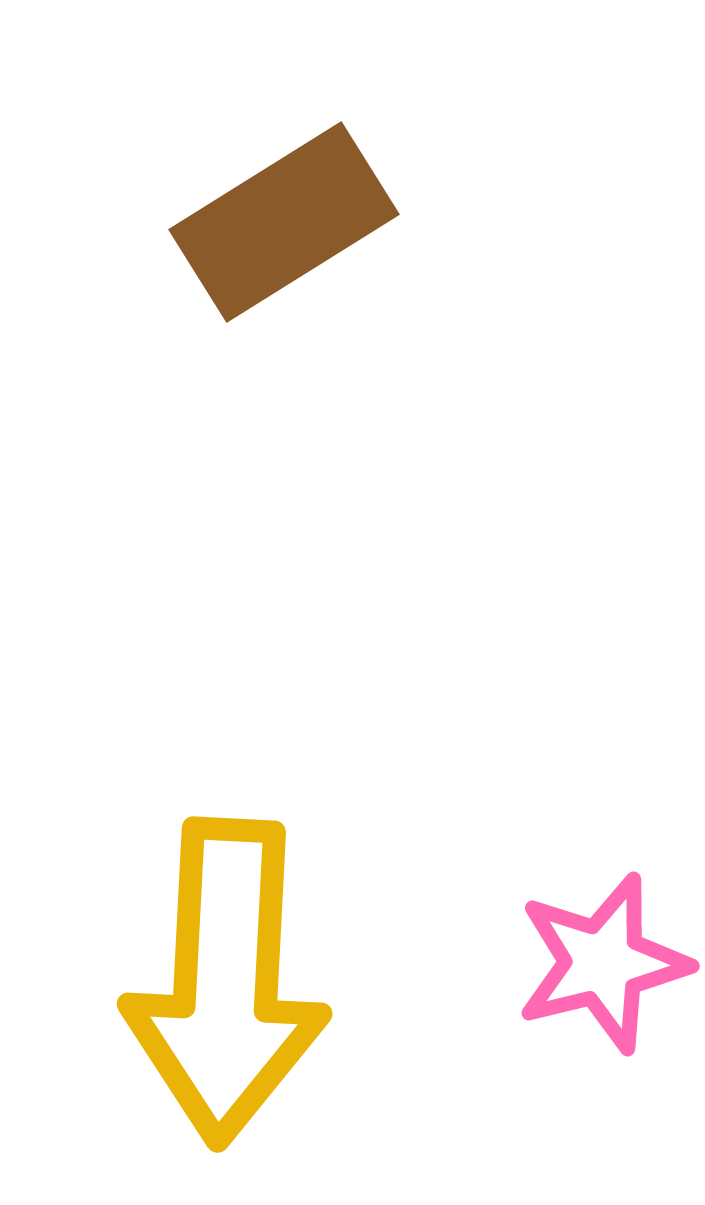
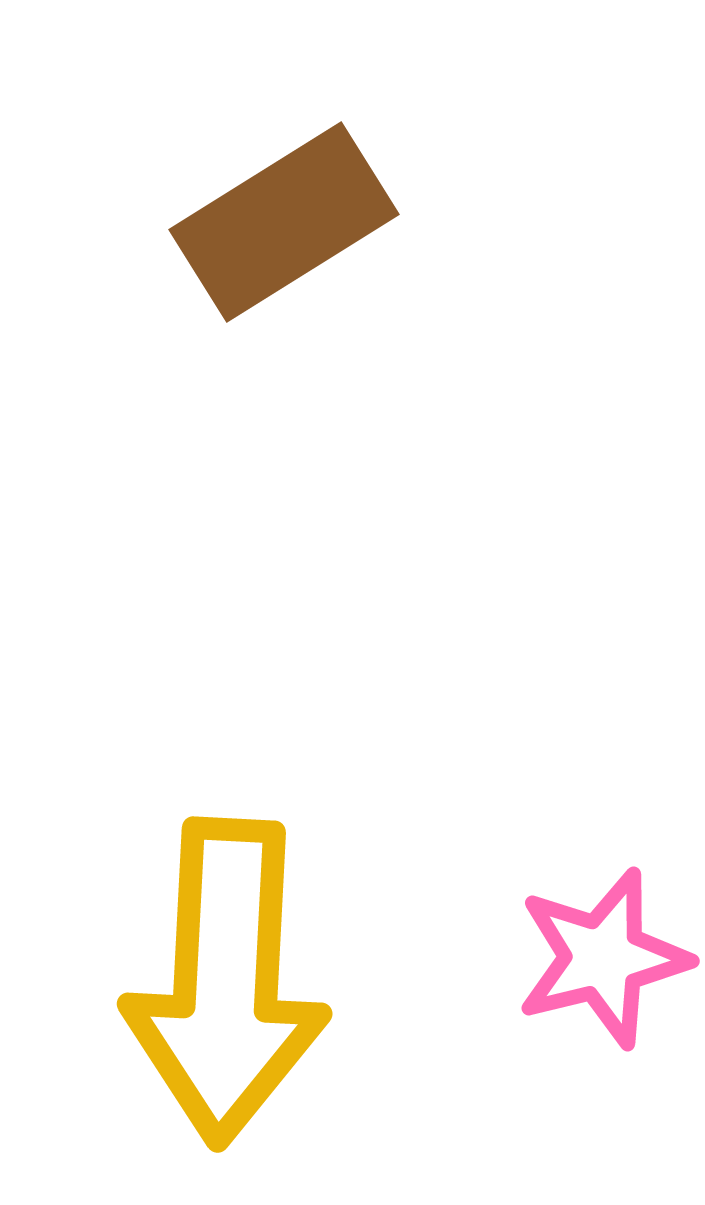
pink star: moved 5 px up
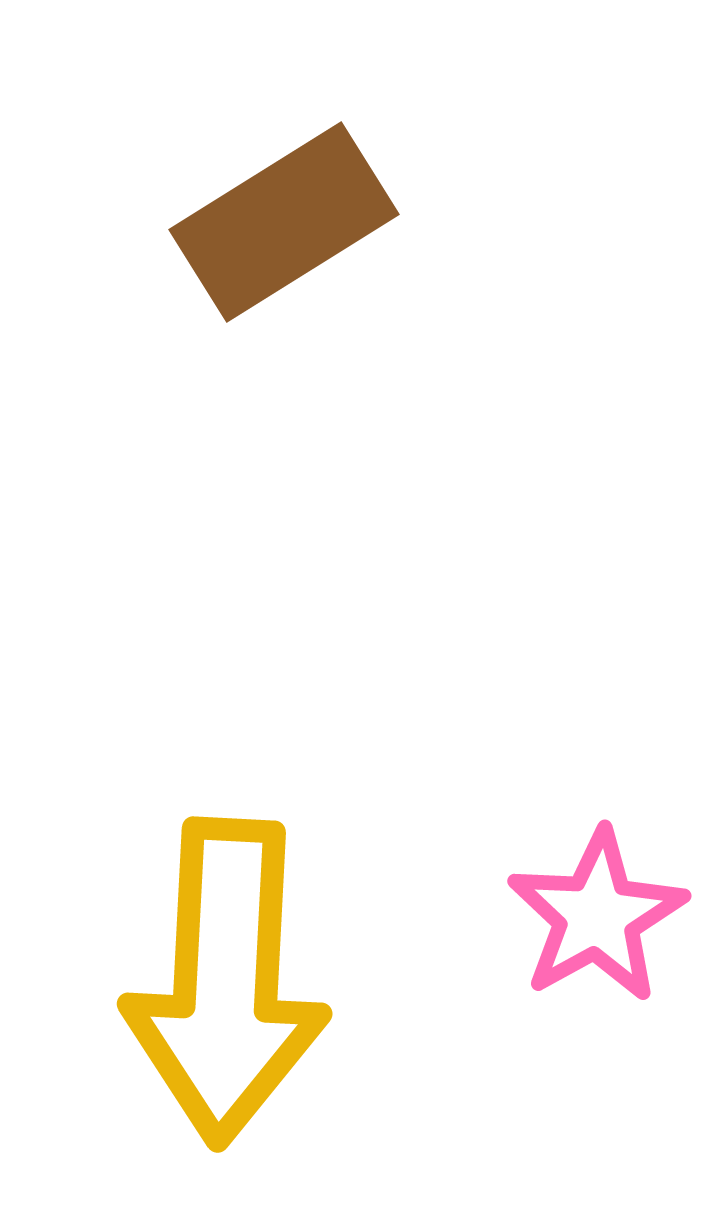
pink star: moved 6 px left, 42 px up; rotated 15 degrees counterclockwise
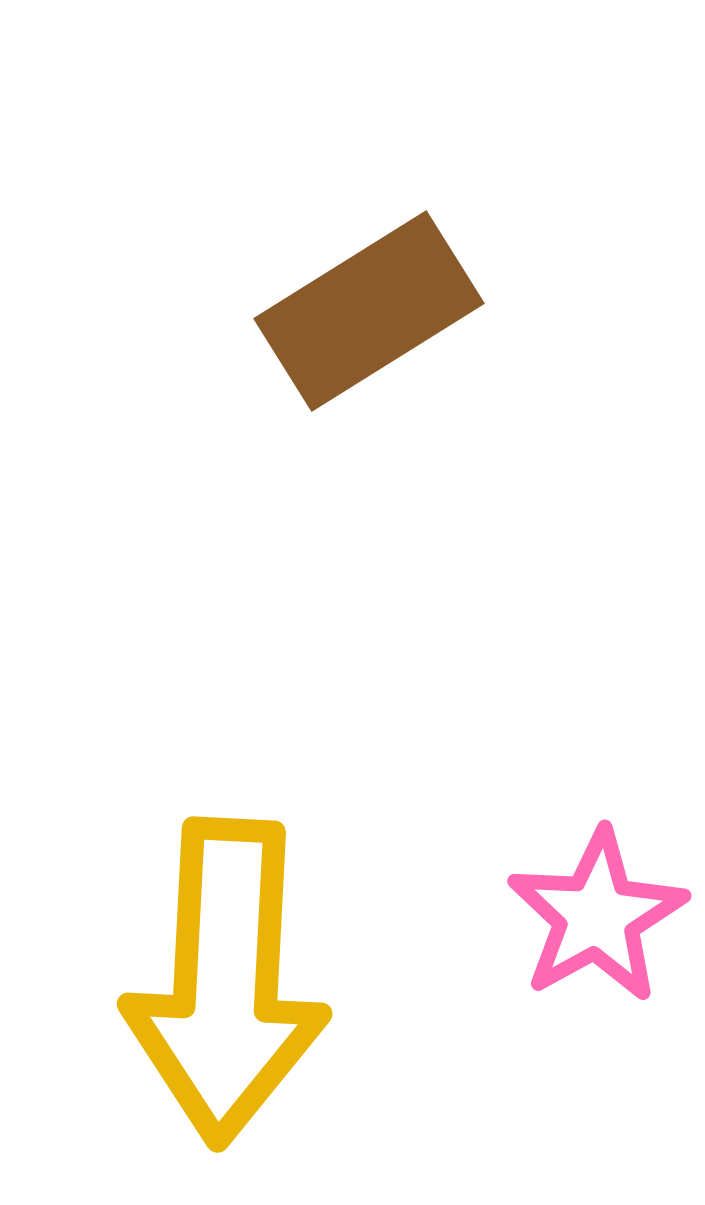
brown rectangle: moved 85 px right, 89 px down
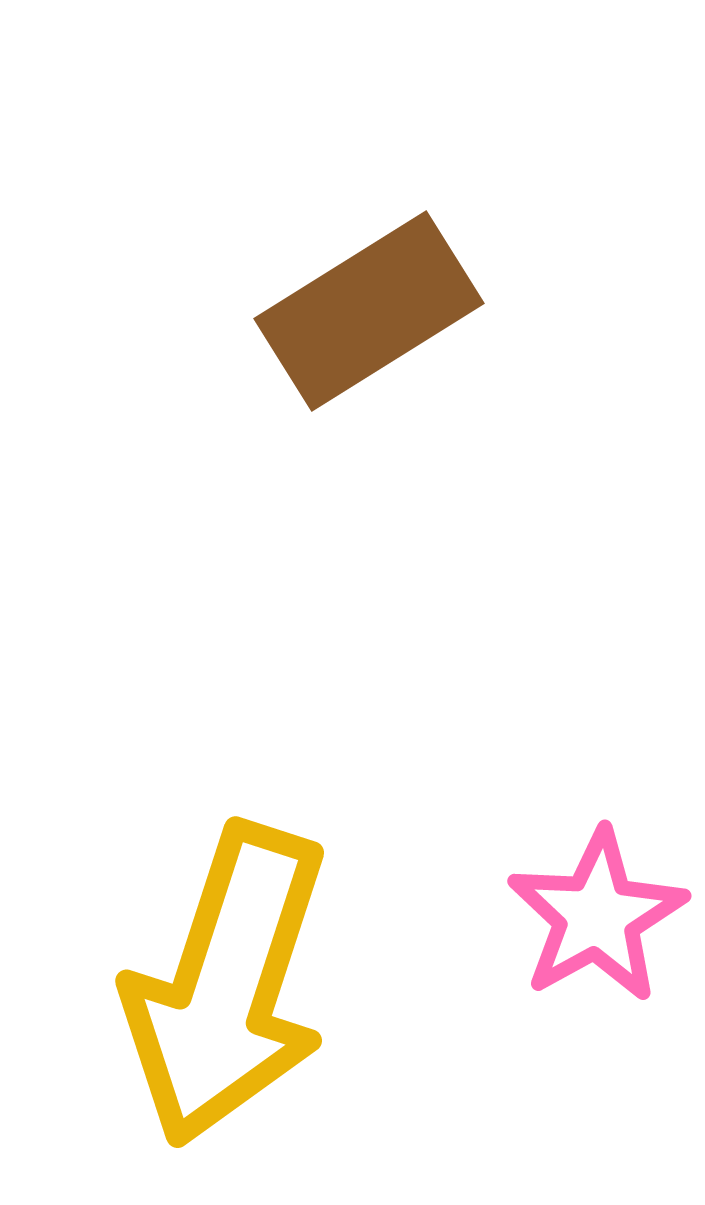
yellow arrow: moved 1 px right, 3 px down; rotated 15 degrees clockwise
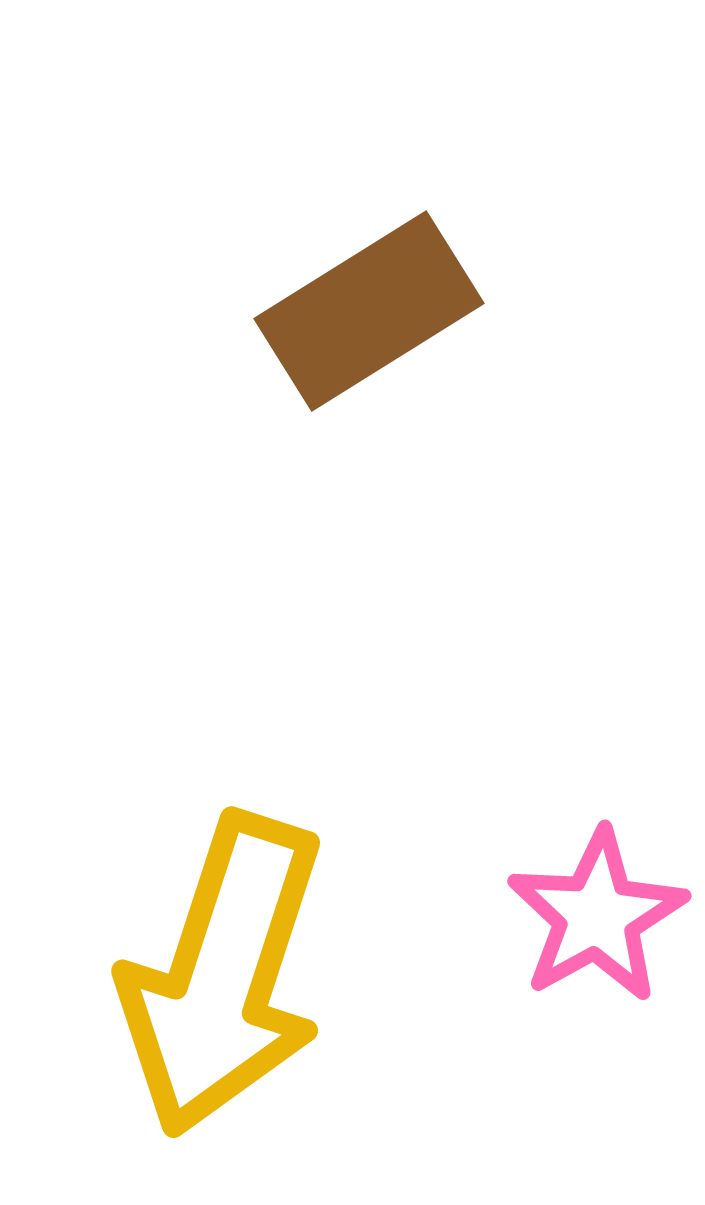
yellow arrow: moved 4 px left, 10 px up
